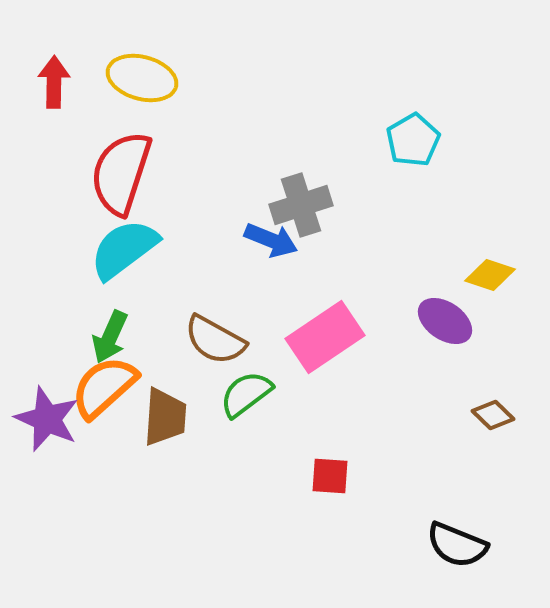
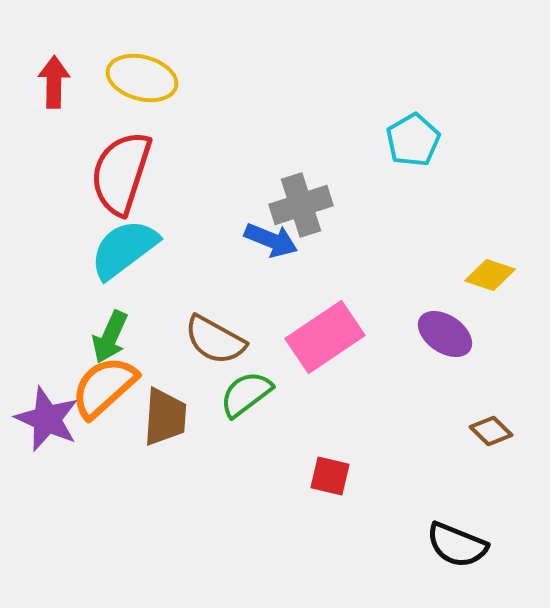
purple ellipse: moved 13 px down
brown diamond: moved 2 px left, 16 px down
red square: rotated 9 degrees clockwise
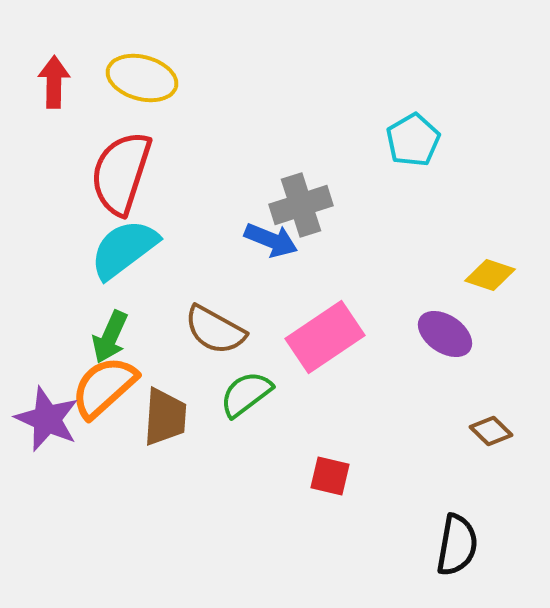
brown semicircle: moved 10 px up
black semicircle: rotated 102 degrees counterclockwise
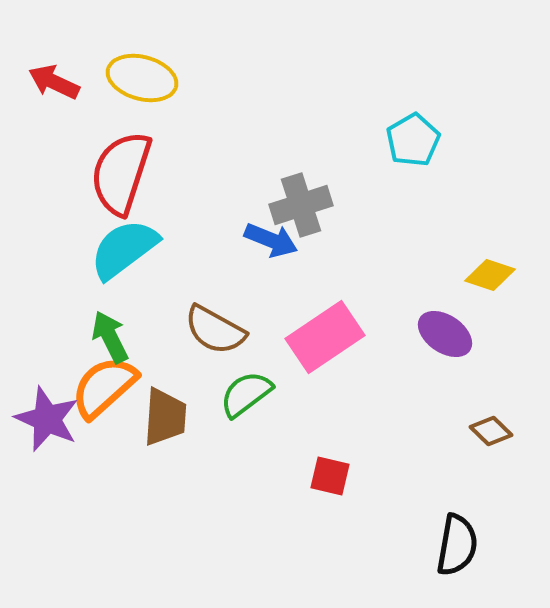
red arrow: rotated 66 degrees counterclockwise
green arrow: rotated 130 degrees clockwise
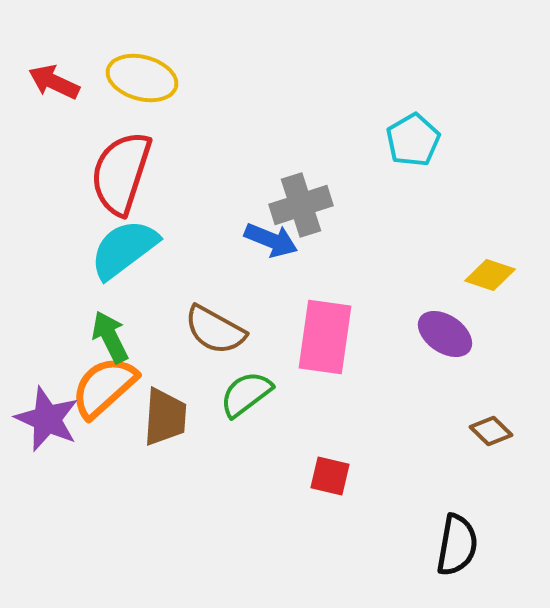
pink rectangle: rotated 48 degrees counterclockwise
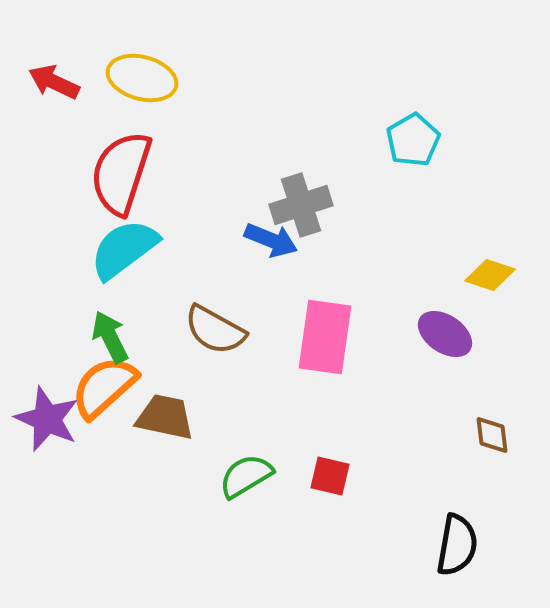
green semicircle: moved 82 px down; rotated 6 degrees clockwise
brown trapezoid: rotated 82 degrees counterclockwise
brown diamond: moved 1 px right, 4 px down; rotated 39 degrees clockwise
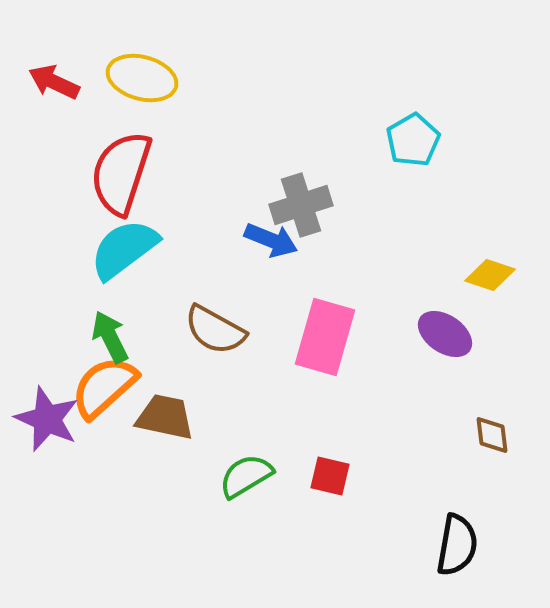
pink rectangle: rotated 8 degrees clockwise
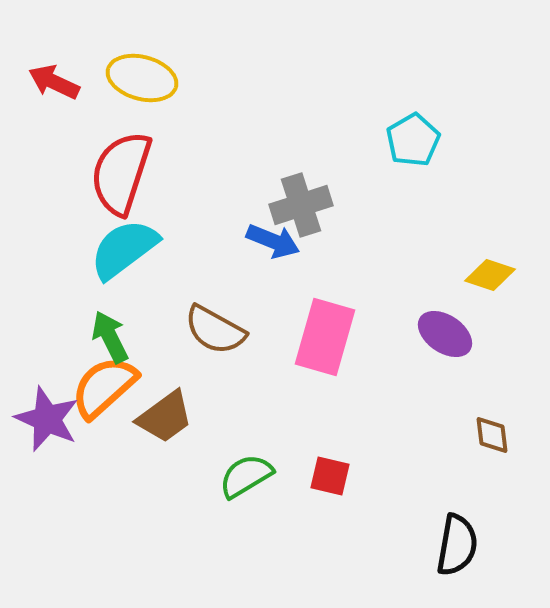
blue arrow: moved 2 px right, 1 px down
brown trapezoid: rotated 132 degrees clockwise
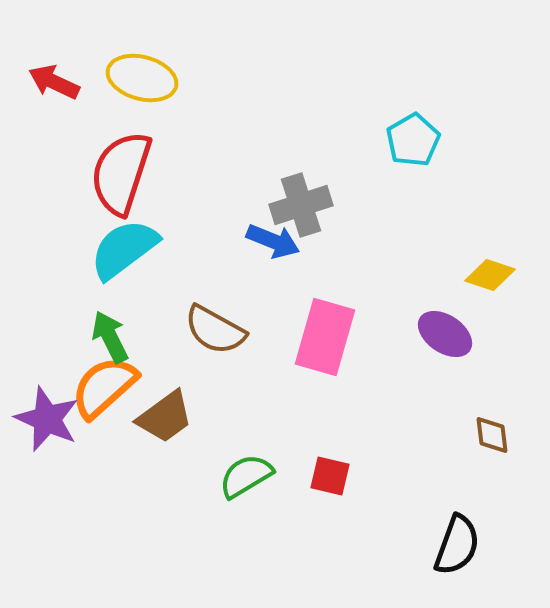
black semicircle: rotated 10 degrees clockwise
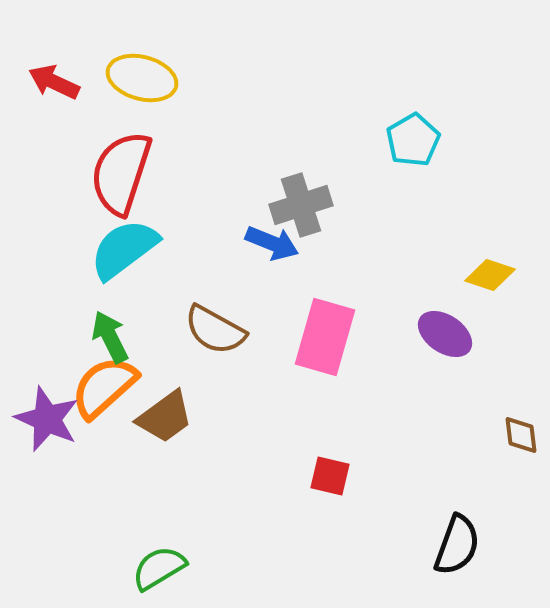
blue arrow: moved 1 px left, 2 px down
brown diamond: moved 29 px right
green semicircle: moved 87 px left, 92 px down
